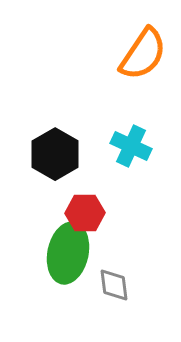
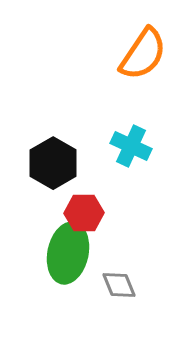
black hexagon: moved 2 px left, 9 px down
red hexagon: moved 1 px left
gray diamond: moved 5 px right; rotated 15 degrees counterclockwise
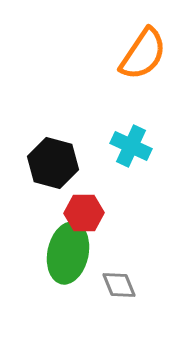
black hexagon: rotated 15 degrees counterclockwise
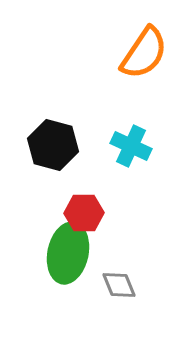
orange semicircle: moved 1 px right, 1 px up
black hexagon: moved 18 px up
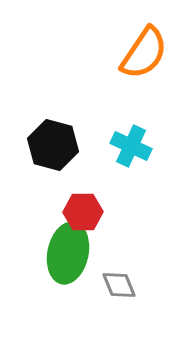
red hexagon: moved 1 px left, 1 px up
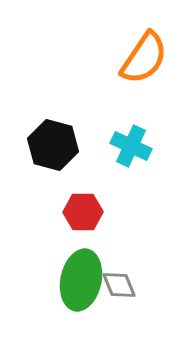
orange semicircle: moved 5 px down
green ellipse: moved 13 px right, 27 px down
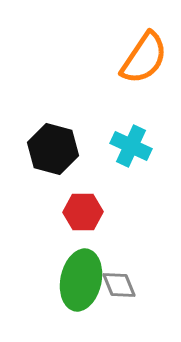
black hexagon: moved 4 px down
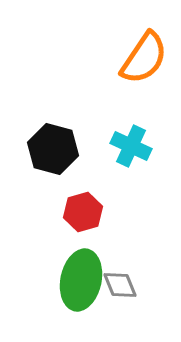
red hexagon: rotated 15 degrees counterclockwise
gray diamond: moved 1 px right
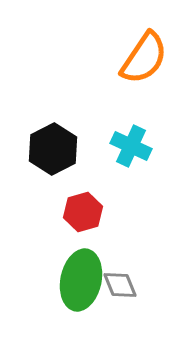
black hexagon: rotated 18 degrees clockwise
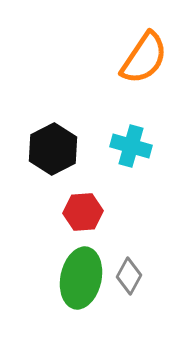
cyan cross: rotated 9 degrees counterclockwise
red hexagon: rotated 12 degrees clockwise
green ellipse: moved 2 px up
gray diamond: moved 9 px right, 9 px up; rotated 51 degrees clockwise
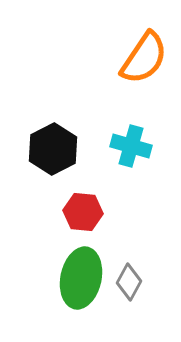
red hexagon: rotated 9 degrees clockwise
gray diamond: moved 6 px down
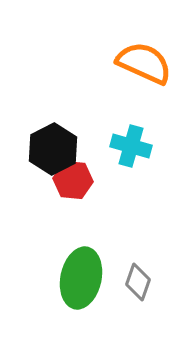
orange semicircle: moved 5 px down; rotated 100 degrees counterclockwise
red hexagon: moved 10 px left, 32 px up
gray diamond: moved 9 px right; rotated 9 degrees counterclockwise
